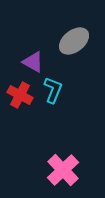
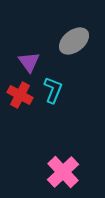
purple triangle: moved 4 px left; rotated 25 degrees clockwise
pink cross: moved 2 px down
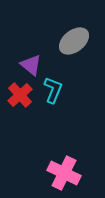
purple triangle: moved 2 px right, 3 px down; rotated 15 degrees counterclockwise
red cross: rotated 20 degrees clockwise
pink cross: moved 1 px right, 1 px down; rotated 20 degrees counterclockwise
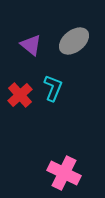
purple triangle: moved 20 px up
cyan L-shape: moved 2 px up
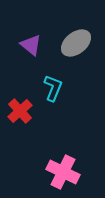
gray ellipse: moved 2 px right, 2 px down
red cross: moved 16 px down
pink cross: moved 1 px left, 1 px up
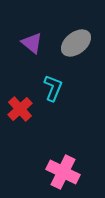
purple triangle: moved 1 px right, 2 px up
red cross: moved 2 px up
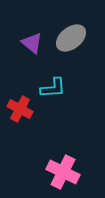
gray ellipse: moved 5 px left, 5 px up
cyan L-shape: rotated 64 degrees clockwise
red cross: rotated 20 degrees counterclockwise
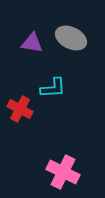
gray ellipse: rotated 64 degrees clockwise
purple triangle: rotated 30 degrees counterclockwise
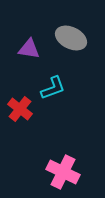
purple triangle: moved 3 px left, 6 px down
cyan L-shape: rotated 16 degrees counterclockwise
red cross: rotated 10 degrees clockwise
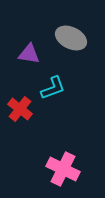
purple triangle: moved 5 px down
pink cross: moved 3 px up
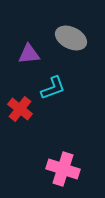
purple triangle: rotated 15 degrees counterclockwise
pink cross: rotated 8 degrees counterclockwise
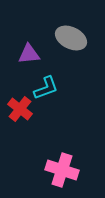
cyan L-shape: moved 7 px left
pink cross: moved 1 px left, 1 px down
